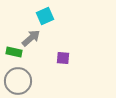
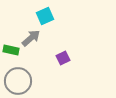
green rectangle: moved 3 px left, 2 px up
purple square: rotated 32 degrees counterclockwise
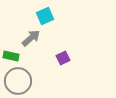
green rectangle: moved 6 px down
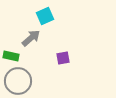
purple square: rotated 16 degrees clockwise
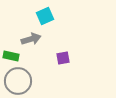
gray arrow: moved 1 px down; rotated 24 degrees clockwise
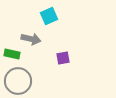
cyan square: moved 4 px right
gray arrow: rotated 30 degrees clockwise
green rectangle: moved 1 px right, 2 px up
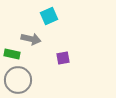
gray circle: moved 1 px up
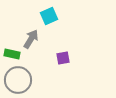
gray arrow: rotated 72 degrees counterclockwise
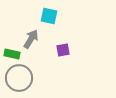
cyan square: rotated 36 degrees clockwise
purple square: moved 8 px up
gray circle: moved 1 px right, 2 px up
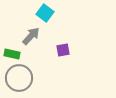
cyan square: moved 4 px left, 3 px up; rotated 24 degrees clockwise
gray arrow: moved 3 px up; rotated 12 degrees clockwise
